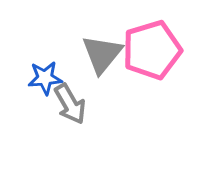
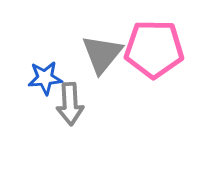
pink pentagon: moved 2 px right, 1 px up; rotated 18 degrees clockwise
gray arrow: rotated 27 degrees clockwise
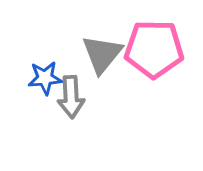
gray arrow: moved 1 px right, 7 px up
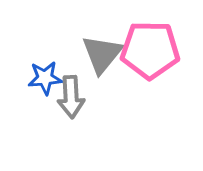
pink pentagon: moved 4 px left, 1 px down
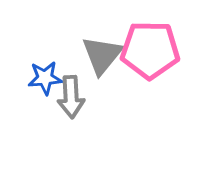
gray triangle: moved 1 px down
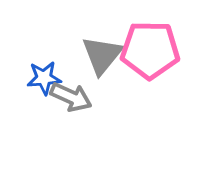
blue star: moved 1 px left
gray arrow: rotated 63 degrees counterclockwise
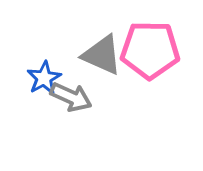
gray triangle: rotated 45 degrees counterclockwise
blue star: rotated 24 degrees counterclockwise
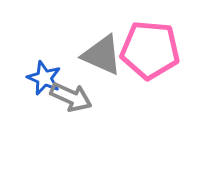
pink pentagon: rotated 4 degrees clockwise
blue star: rotated 20 degrees counterclockwise
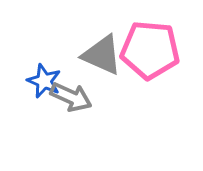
blue star: moved 3 px down
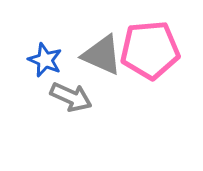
pink pentagon: rotated 10 degrees counterclockwise
blue star: moved 1 px right, 21 px up
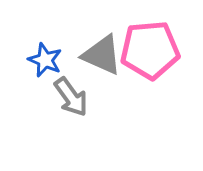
gray arrow: rotated 30 degrees clockwise
